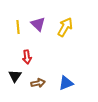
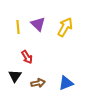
red arrow: rotated 24 degrees counterclockwise
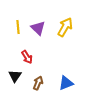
purple triangle: moved 4 px down
brown arrow: rotated 56 degrees counterclockwise
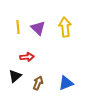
yellow arrow: rotated 36 degrees counterclockwise
red arrow: rotated 64 degrees counterclockwise
black triangle: rotated 16 degrees clockwise
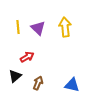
red arrow: rotated 24 degrees counterclockwise
blue triangle: moved 6 px right, 2 px down; rotated 35 degrees clockwise
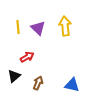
yellow arrow: moved 1 px up
black triangle: moved 1 px left
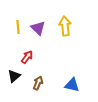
red arrow: rotated 24 degrees counterclockwise
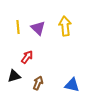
black triangle: rotated 24 degrees clockwise
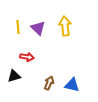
red arrow: rotated 64 degrees clockwise
brown arrow: moved 11 px right
